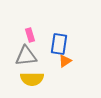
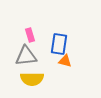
orange triangle: rotated 48 degrees clockwise
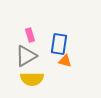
gray triangle: rotated 25 degrees counterclockwise
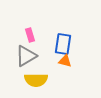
blue rectangle: moved 4 px right
yellow semicircle: moved 4 px right, 1 px down
